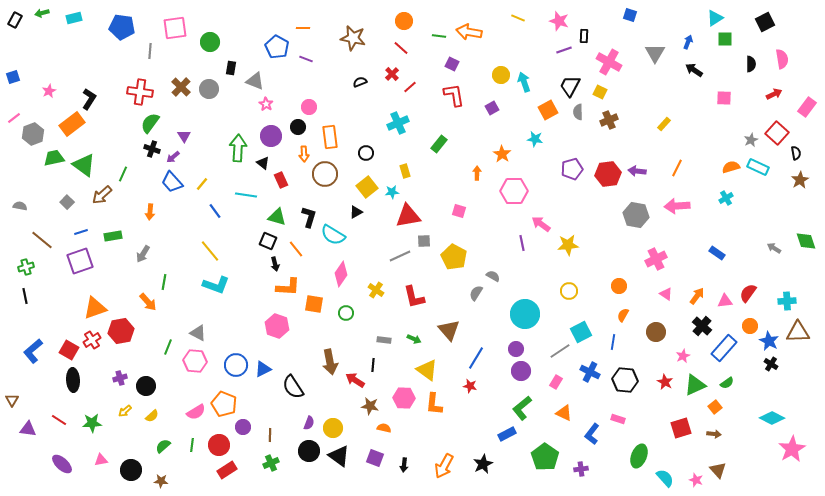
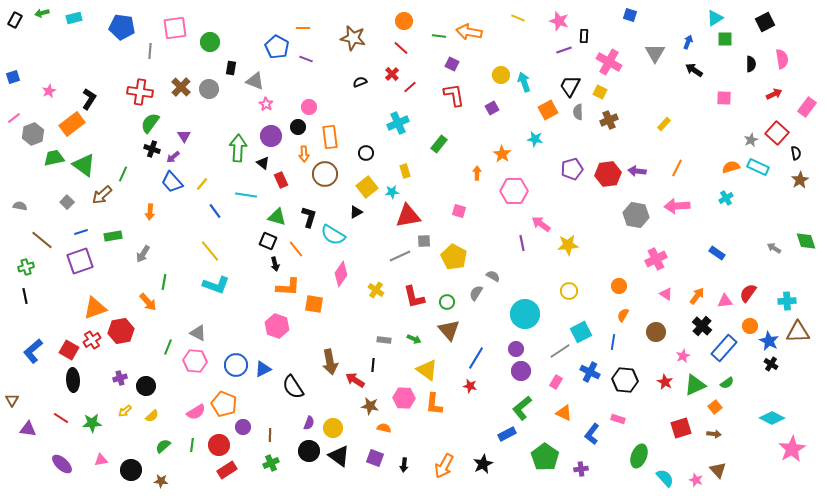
green circle at (346, 313): moved 101 px right, 11 px up
red line at (59, 420): moved 2 px right, 2 px up
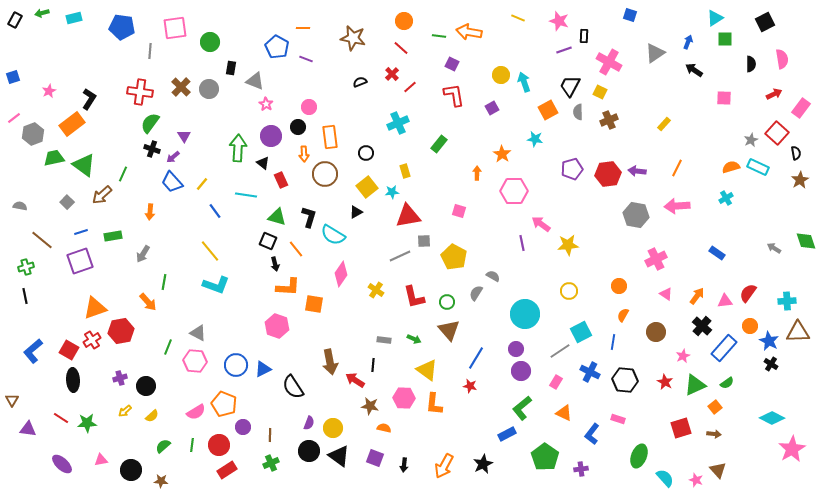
gray triangle at (655, 53): rotated 25 degrees clockwise
pink rectangle at (807, 107): moved 6 px left, 1 px down
green star at (92, 423): moved 5 px left
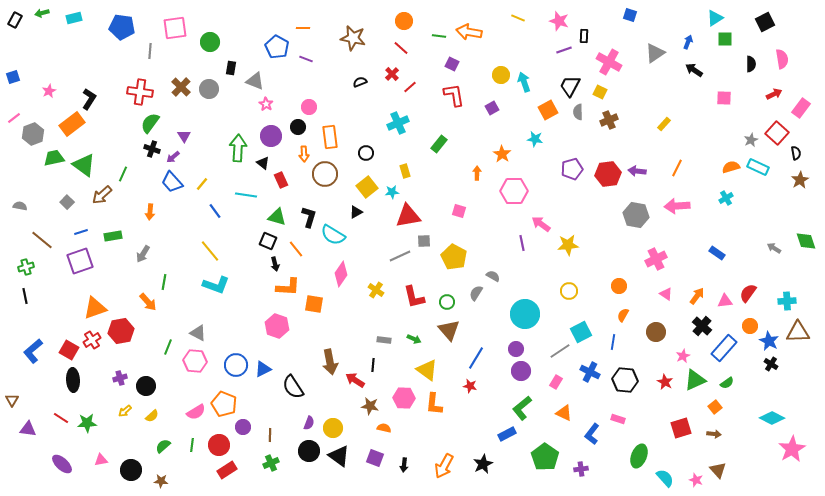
green triangle at (695, 385): moved 5 px up
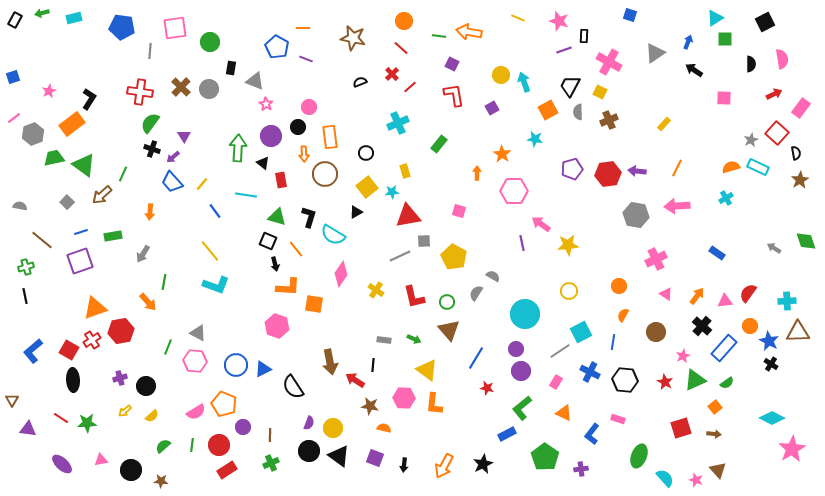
red rectangle at (281, 180): rotated 14 degrees clockwise
red star at (470, 386): moved 17 px right, 2 px down
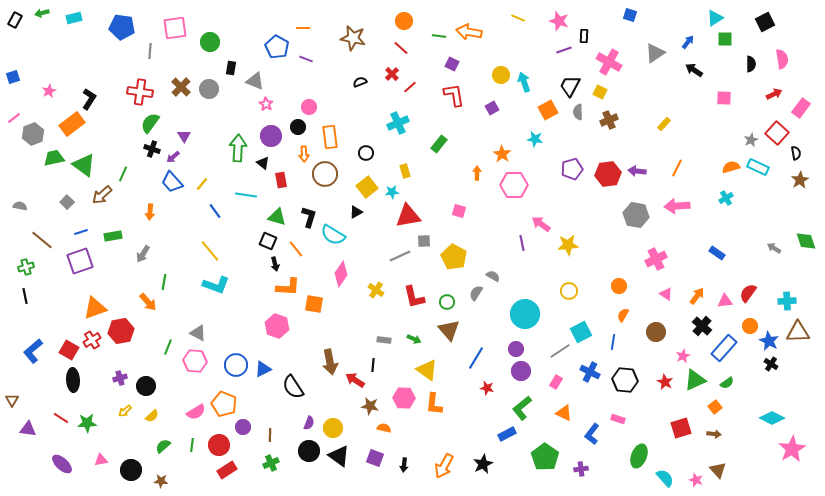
blue arrow at (688, 42): rotated 16 degrees clockwise
pink hexagon at (514, 191): moved 6 px up
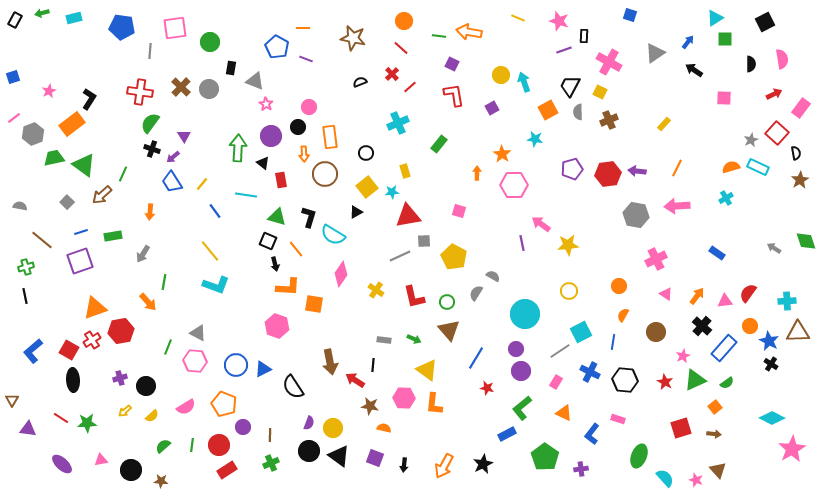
blue trapezoid at (172, 182): rotated 10 degrees clockwise
pink semicircle at (196, 412): moved 10 px left, 5 px up
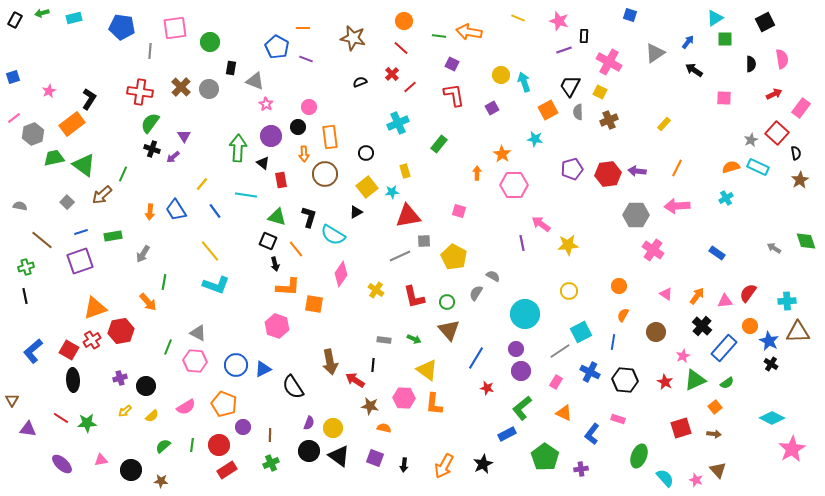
blue trapezoid at (172, 182): moved 4 px right, 28 px down
gray hexagon at (636, 215): rotated 10 degrees counterclockwise
pink cross at (656, 259): moved 3 px left, 9 px up; rotated 30 degrees counterclockwise
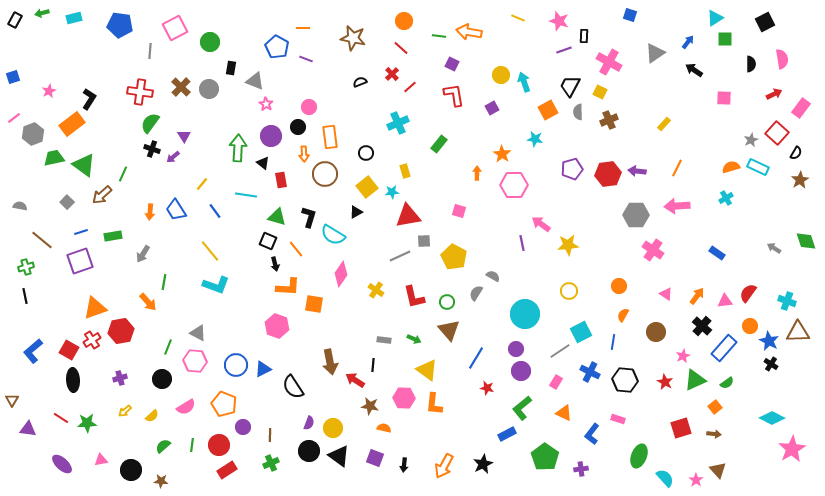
blue pentagon at (122, 27): moved 2 px left, 2 px up
pink square at (175, 28): rotated 20 degrees counterclockwise
black semicircle at (796, 153): rotated 40 degrees clockwise
cyan cross at (787, 301): rotated 24 degrees clockwise
black circle at (146, 386): moved 16 px right, 7 px up
pink star at (696, 480): rotated 16 degrees clockwise
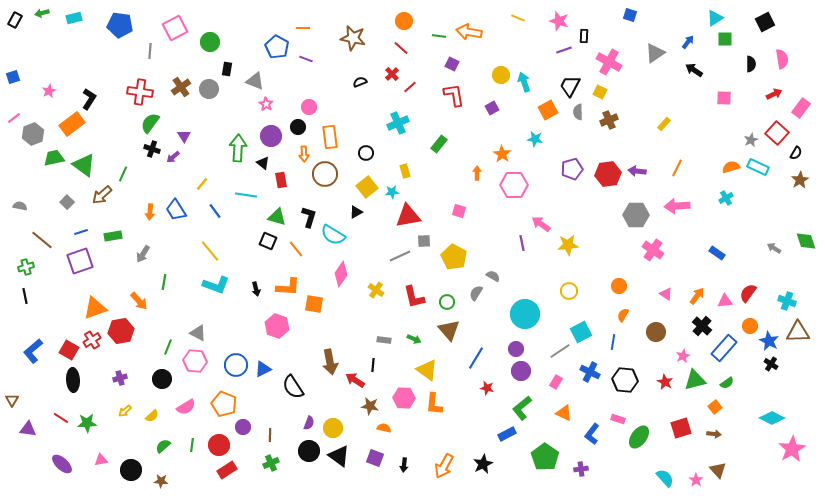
black rectangle at (231, 68): moved 4 px left, 1 px down
brown cross at (181, 87): rotated 12 degrees clockwise
black arrow at (275, 264): moved 19 px left, 25 px down
orange arrow at (148, 302): moved 9 px left, 1 px up
green triangle at (695, 380): rotated 10 degrees clockwise
green ellipse at (639, 456): moved 19 px up; rotated 15 degrees clockwise
